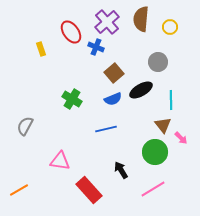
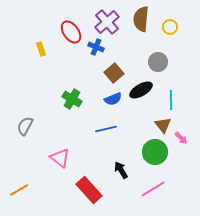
pink triangle: moved 3 px up; rotated 30 degrees clockwise
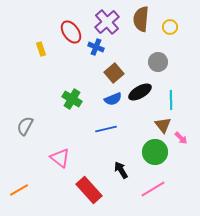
black ellipse: moved 1 px left, 2 px down
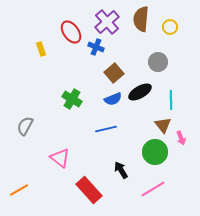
pink arrow: rotated 24 degrees clockwise
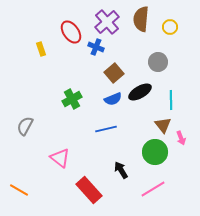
green cross: rotated 30 degrees clockwise
orange line: rotated 60 degrees clockwise
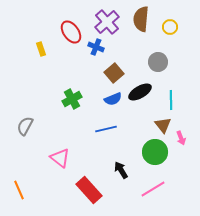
orange line: rotated 36 degrees clockwise
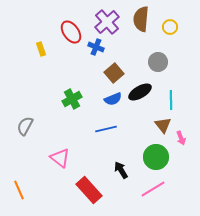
green circle: moved 1 px right, 5 px down
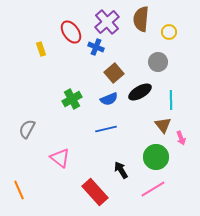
yellow circle: moved 1 px left, 5 px down
blue semicircle: moved 4 px left
gray semicircle: moved 2 px right, 3 px down
red rectangle: moved 6 px right, 2 px down
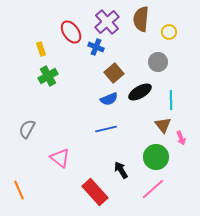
green cross: moved 24 px left, 23 px up
pink line: rotated 10 degrees counterclockwise
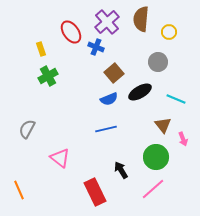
cyan line: moved 5 px right, 1 px up; rotated 66 degrees counterclockwise
pink arrow: moved 2 px right, 1 px down
red rectangle: rotated 16 degrees clockwise
